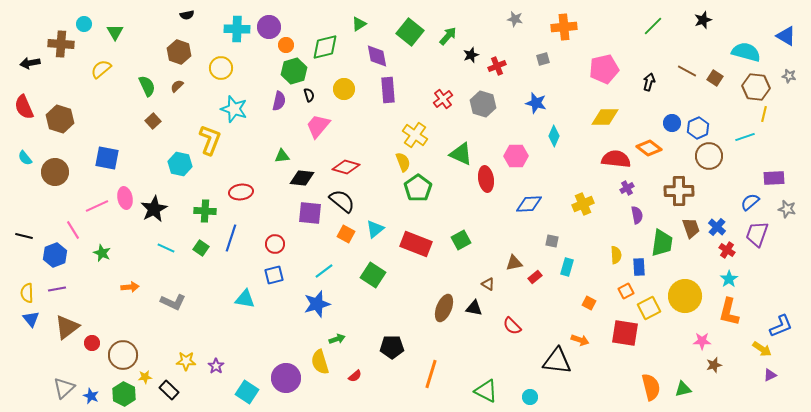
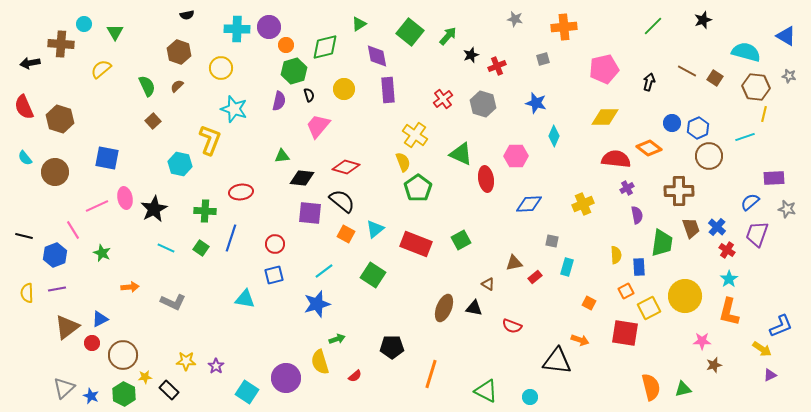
blue triangle at (31, 319): moved 69 px right; rotated 42 degrees clockwise
red semicircle at (512, 326): rotated 24 degrees counterclockwise
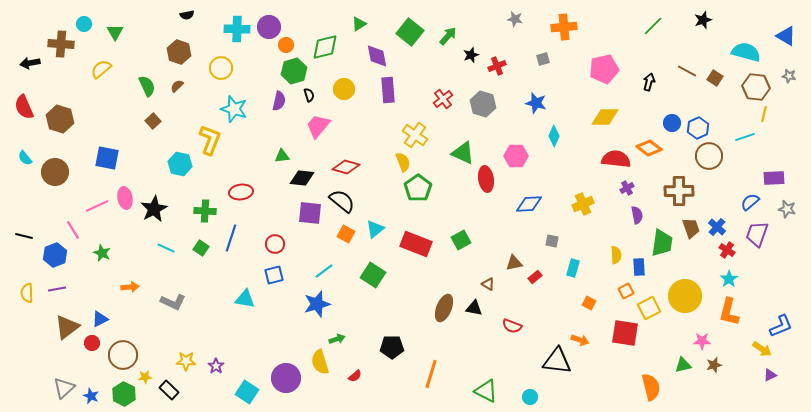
green triangle at (461, 154): moved 2 px right, 1 px up
cyan rectangle at (567, 267): moved 6 px right, 1 px down
green triangle at (683, 389): moved 24 px up
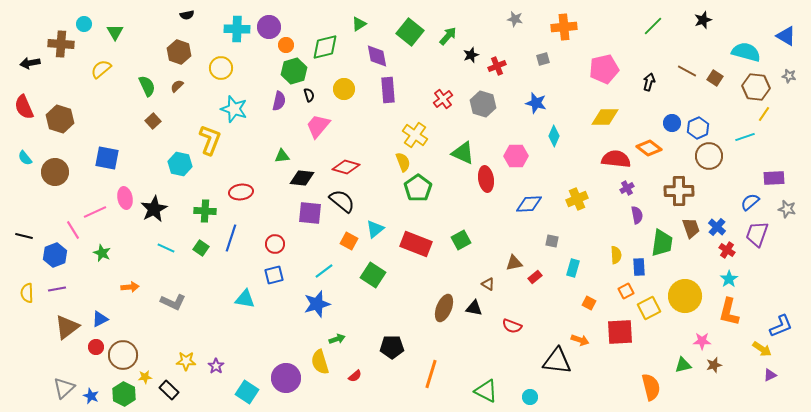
yellow line at (764, 114): rotated 21 degrees clockwise
yellow cross at (583, 204): moved 6 px left, 5 px up
pink line at (97, 206): moved 2 px left, 6 px down
orange square at (346, 234): moved 3 px right, 7 px down
red square at (625, 333): moved 5 px left, 1 px up; rotated 12 degrees counterclockwise
red circle at (92, 343): moved 4 px right, 4 px down
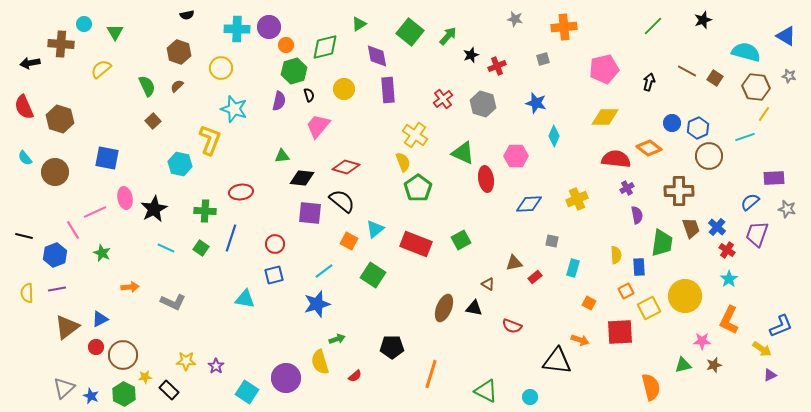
orange L-shape at (729, 312): moved 8 px down; rotated 12 degrees clockwise
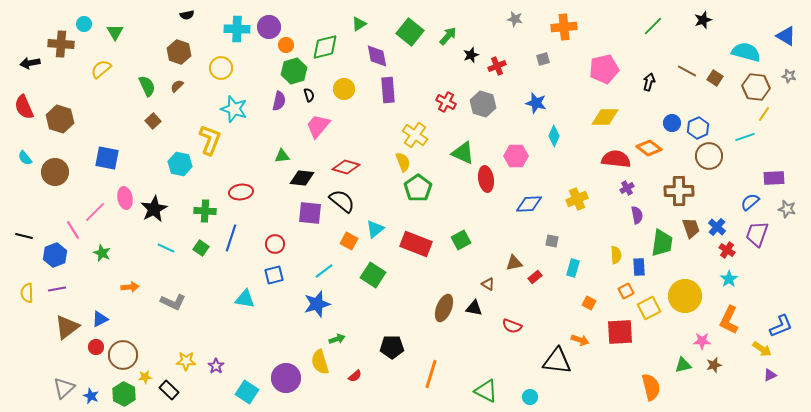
red cross at (443, 99): moved 3 px right, 3 px down; rotated 24 degrees counterclockwise
pink line at (95, 212): rotated 20 degrees counterclockwise
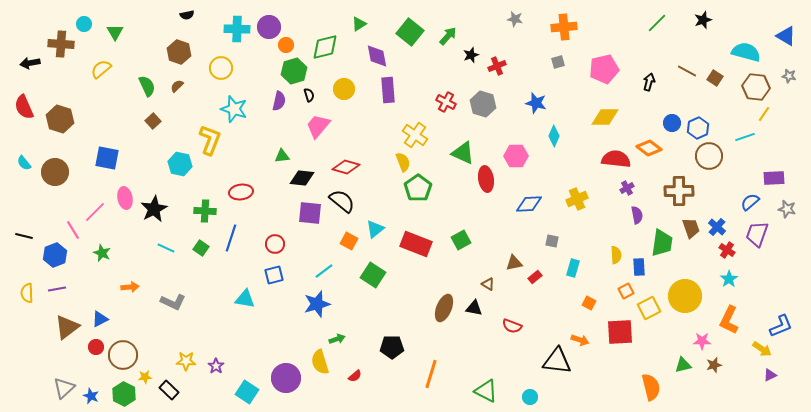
green line at (653, 26): moved 4 px right, 3 px up
gray square at (543, 59): moved 15 px right, 3 px down
cyan semicircle at (25, 158): moved 1 px left, 5 px down
